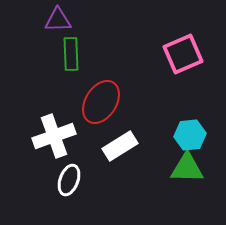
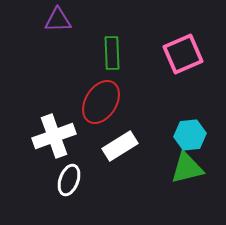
green rectangle: moved 41 px right, 1 px up
green triangle: rotated 15 degrees counterclockwise
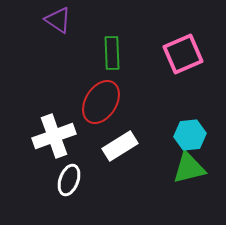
purple triangle: rotated 36 degrees clockwise
green triangle: moved 2 px right
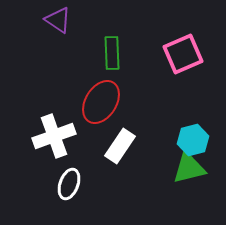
cyan hexagon: moved 3 px right, 5 px down; rotated 8 degrees counterclockwise
white rectangle: rotated 24 degrees counterclockwise
white ellipse: moved 4 px down
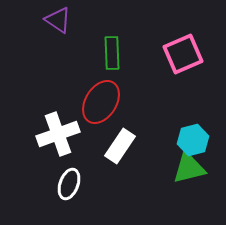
white cross: moved 4 px right, 2 px up
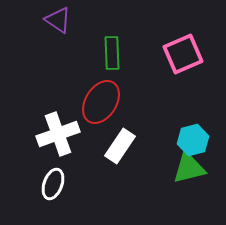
white ellipse: moved 16 px left
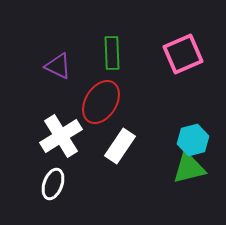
purple triangle: moved 46 px down; rotated 8 degrees counterclockwise
white cross: moved 3 px right, 2 px down; rotated 12 degrees counterclockwise
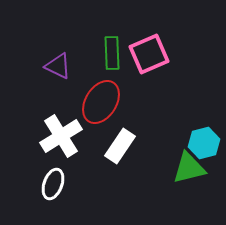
pink square: moved 34 px left
cyan hexagon: moved 11 px right, 3 px down
